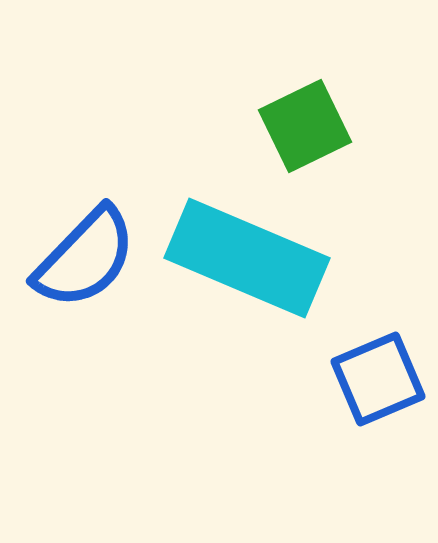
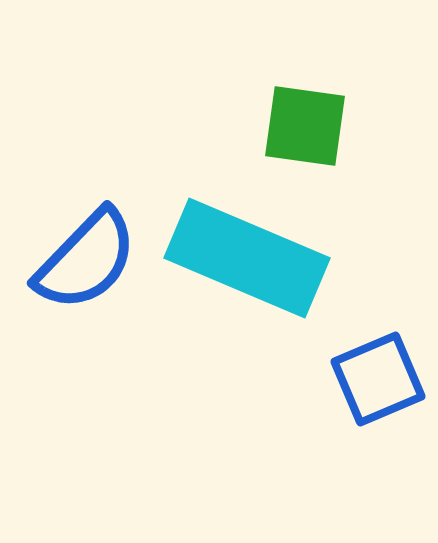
green square: rotated 34 degrees clockwise
blue semicircle: moved 1 px right, 2 px down
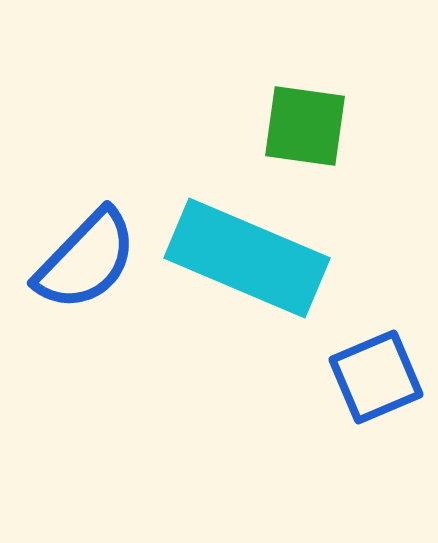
blue square: moved 2 px left, 2 px up
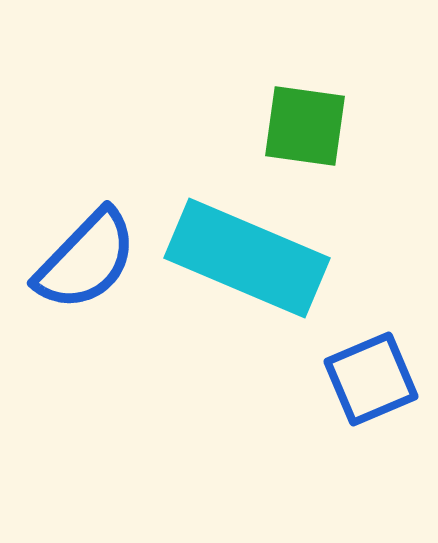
blue square: moved 5 px left, 2 px down
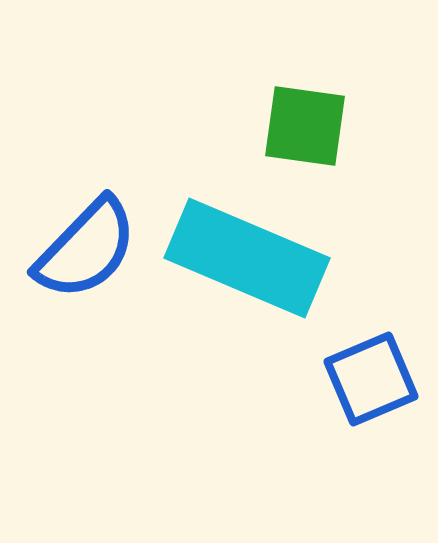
blue semicircle: moved 11 px up
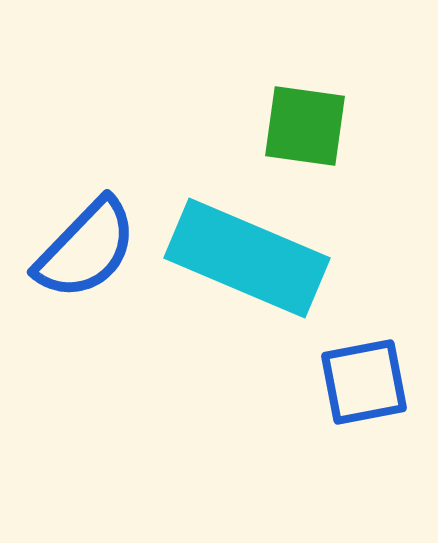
blue square: moved 7 px left, 3 px down; rotated 12 degrees clockwise
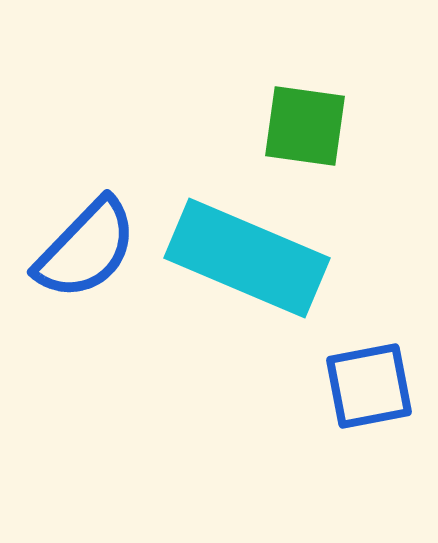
blue square: moved 5 px right, 4 px down
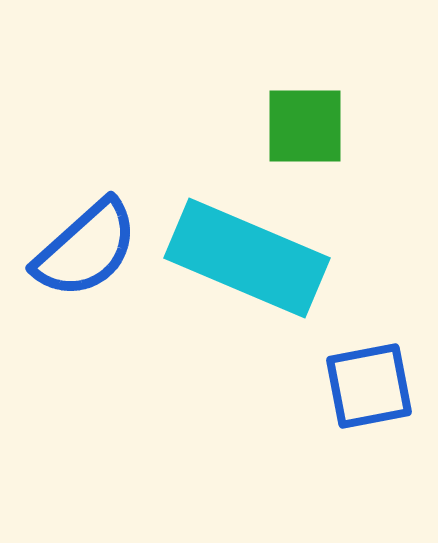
green square: rotated 8 degrees counterclockwise
blue semicircle: rotated 4 degrees clockwise
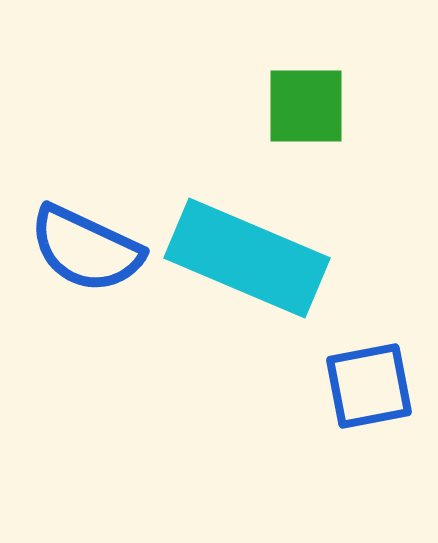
green square: moved 1 px right, 20 px up
blue semicircle: rotated 67 degrees clockwise
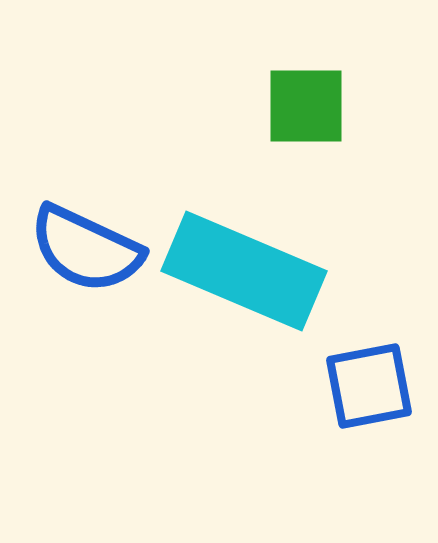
cyan rectangle: moved 3 px left, 13 px down
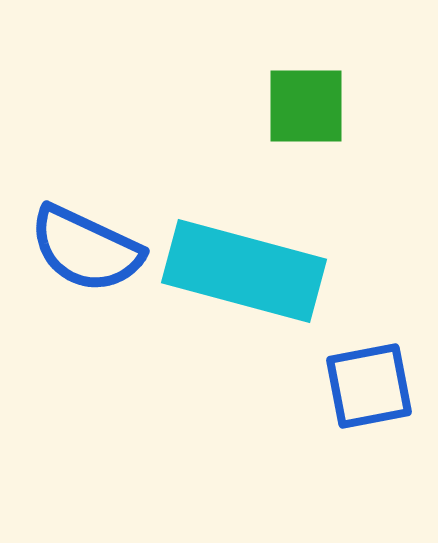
cyan rectangle: rotated 8 degrees counterclockwise
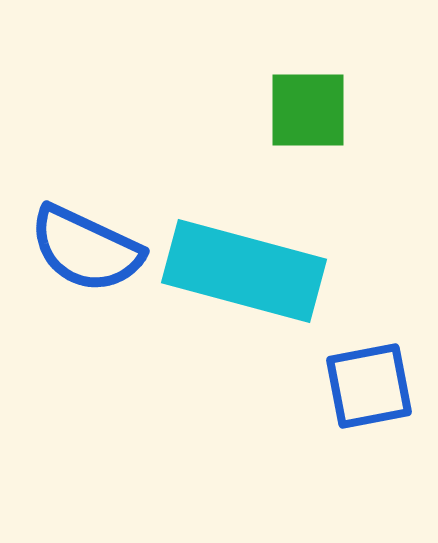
green square: moved 2 px right, 4 px down
